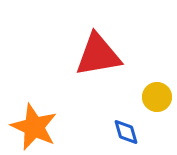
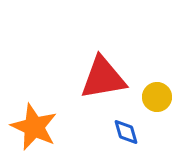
red triangle: moved 5 px right, 23 px down
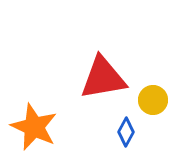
yellow circle: moved 4 px left, 3 px down
blue diamond: rotated 44 degrees clockwise
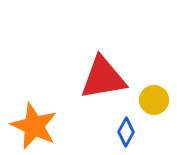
yellow circle: moved 1 px right
orange star: moved 1 px up
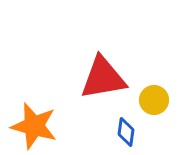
orange star: rotated 9 degrees counterclockwise
blue diamond: rotated 20 degrees counterclockwise
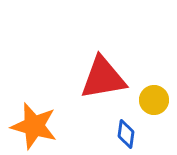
blue diamond: moved 2 px down
